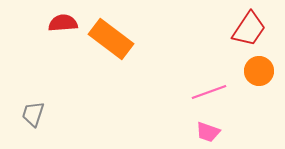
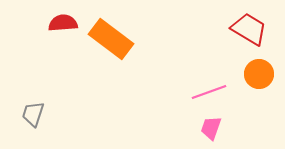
red trapezoid: rotated 93 degrees counterclockwise
orange circle: moved 3 px down
pink trapezoid: moved 3 px right, 4 px up; rotated 90 degrees clockwise
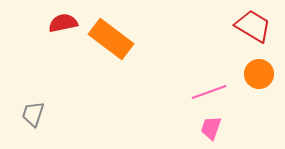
red semicircle: rotated 8 degrees counterclockwise
red trapezoid: moved 4 px right, 3 px up
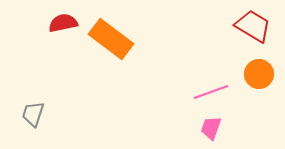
pink line: moved 2 px right
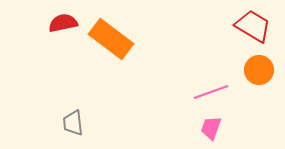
orange circle: moved 4 px up
gray trapezoid: moved 40 px right, 9 px down; rotated 24 degrees counterclockwise
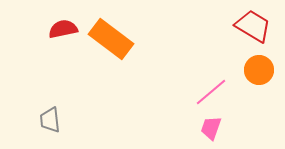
red semicircle: moved 6 px down
pink line: rotated 20 degrees counterclockwise
gray trapezoid: moved 23 px left, 3 px up
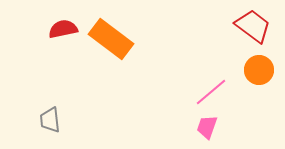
red trapezoid: rotated 6 degrees clockwise
pink trapezoid: moved 4 px left, 1 px up
